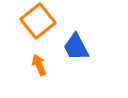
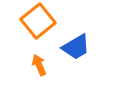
blue trapezoid: rotated 92 degrees counterclockwise
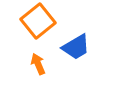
orange arrow: moved 1 px left, 1 px up
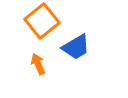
orange square: moved 4 px right
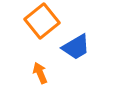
orange arrow: moved 2 px right, 9 px down
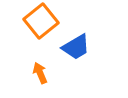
orange square: moved 1 px left
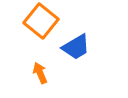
orange square: rotated 12 degrees counterclockwise
